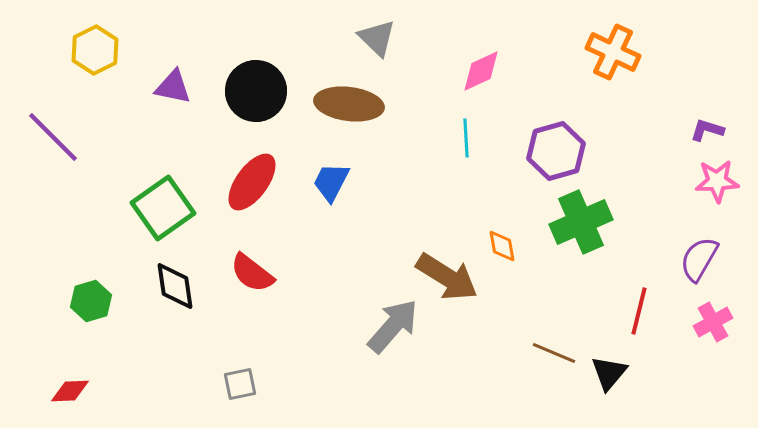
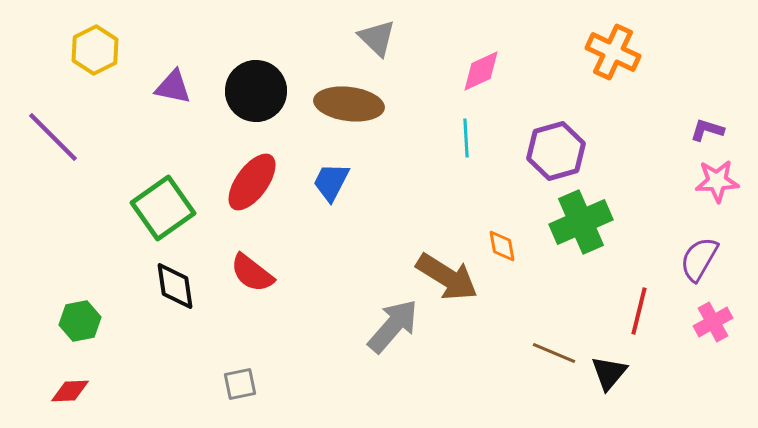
green hexagon: moved 11 px left, 20 px down; rotated 6 degrees clockwise
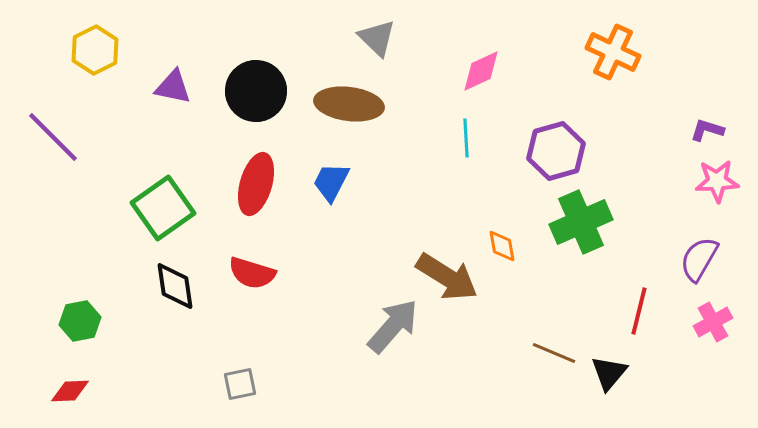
red ellipse: moved 4 px right, 2 px down; rotated 20 degrees counterclockwise
red semicircle: rotated 21 degrees counterclockwise
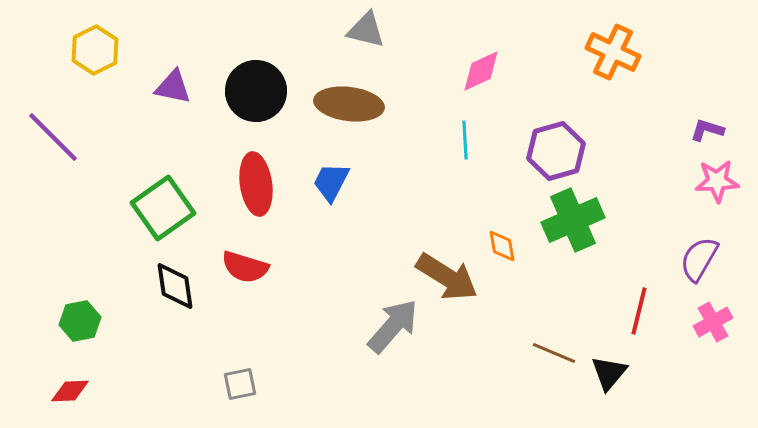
gray triangle: moved 11 px left, 8 px up; rotated 30 degrees counterclockwise
cyan line: moved 1 px left, 2 px down
red ellipse: rotated 24 degrees counterclockwise
green cross: moved 8 px left, 2 px up
red semicircle: moved 7 px left, 6 px up
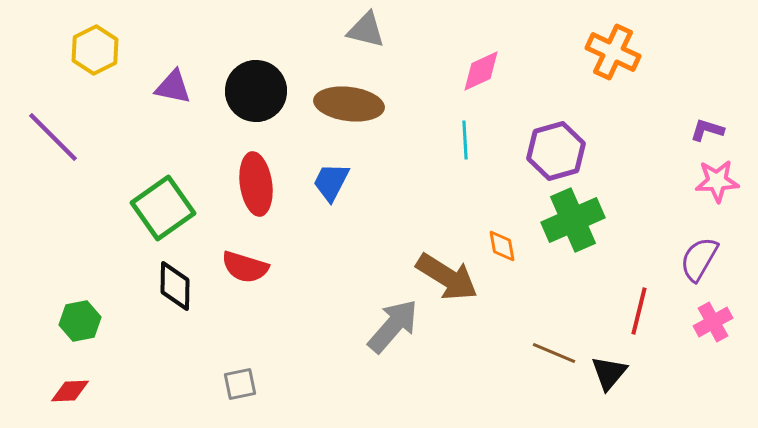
black diamond: rotated 9 degrees clockwise
